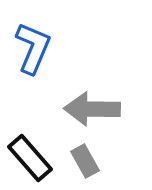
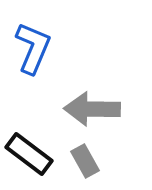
black rectangle: moved 1 px left, 4 px up; rotated 12 degrees counterclockwise
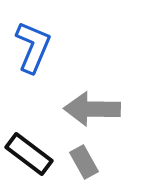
blue L-shape: moved 1 px up
gray rectangle: moved 1 px left, 1 px down
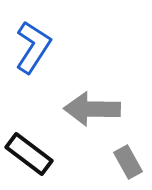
blue L-shape: rotated 10 degrees clockwise
gray rectangle: moved 44 px right
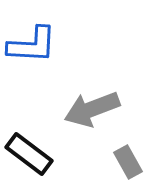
blue L-shape: moved 1 px left, 2 px up; rotated 60 degrees clockwise
gray arrow: rotated 22 degrees counterclockwise
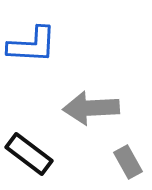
gray arrow: moved 1 px left, 1 px up; rotated 18 degrees clockwise
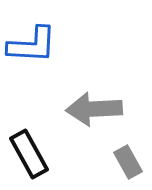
gray arrow: moved 3 px right, 1 px down
black rectangle: rotated 24 degrees clockwise
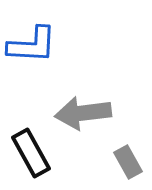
gray arrow: moved 11 px left, 4 px down; rotated 4 degrees counterclockwise
black rectangle: moved 2 px right, 1 px up
